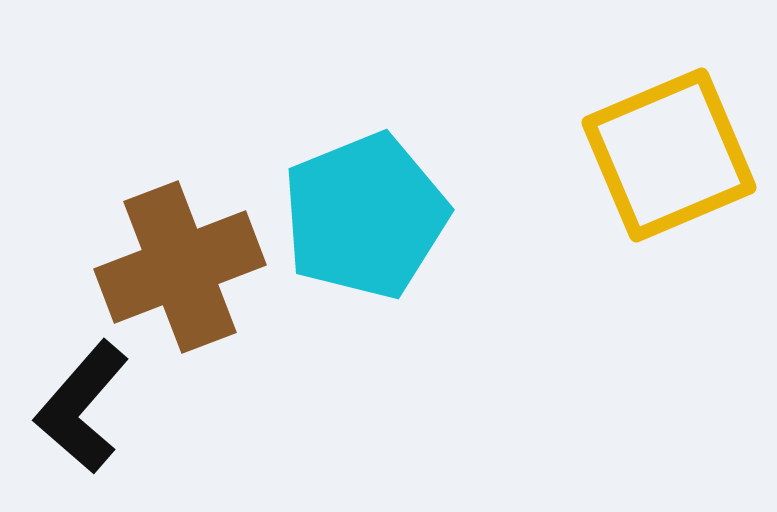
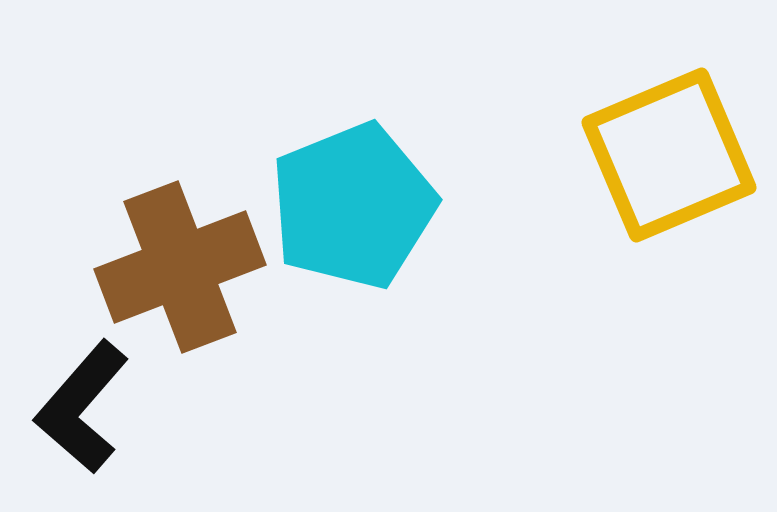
cyan pentagon: moved 12 px left, 10 px up
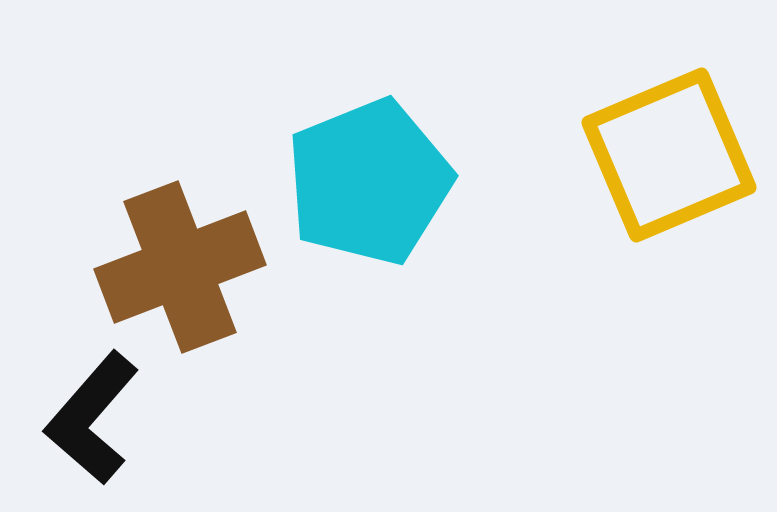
cyan pentagon: moved 16 px right, 24 px up
black L-shape: moved 10 px right, 11 px down
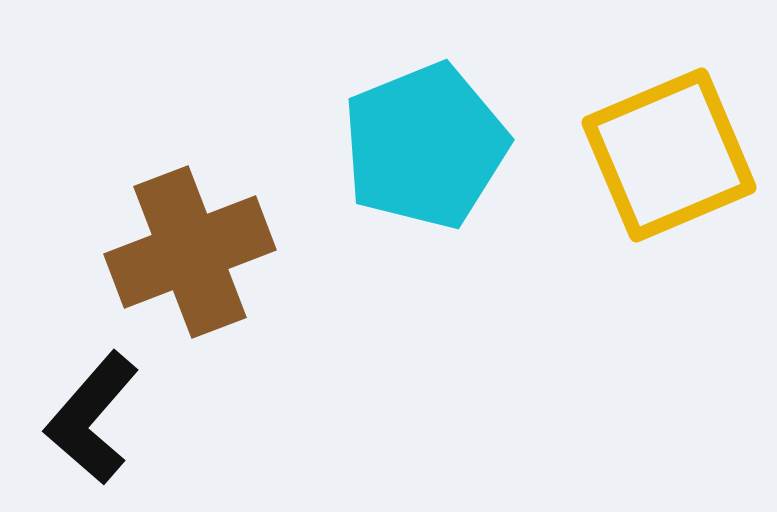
cyan pentagon: moved 56 px right, 36 px up
brown cross: moved 10 px right, 15 px up
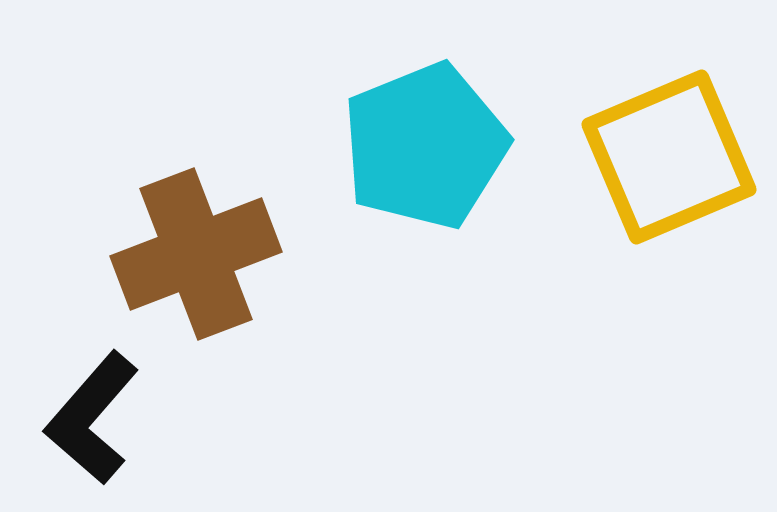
yellow square: moved 2 px down
brown cross: moved 6 px right, 2 px down
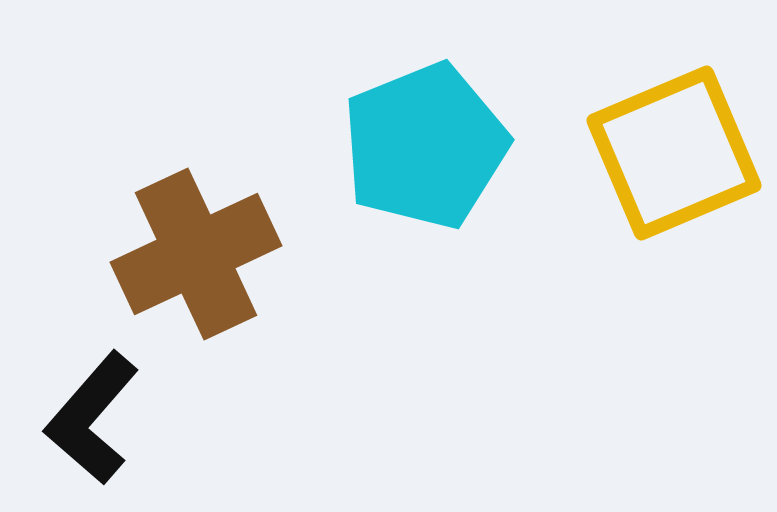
yellow square: moved 5 px right, 4 px up
brown cross: rotated 4 degrees counterclockwise
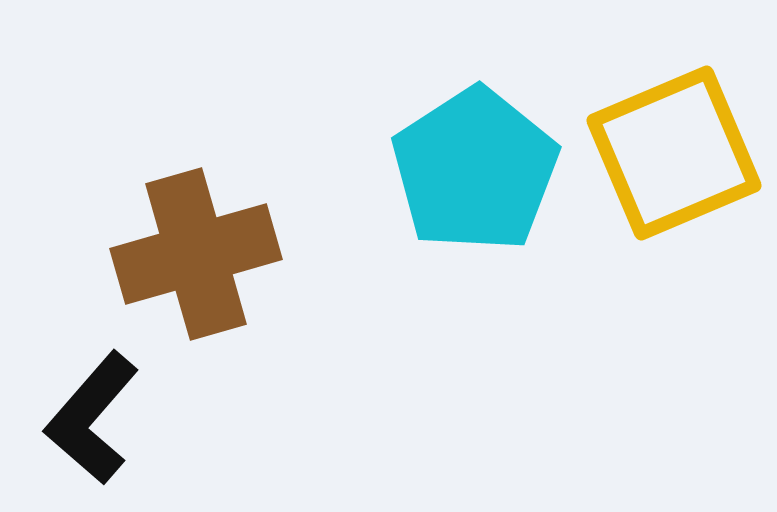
cyan pentagon: moved 50 px right, 24 px down; rotated 11 degrees counterclockwise
brown cross: rotated 9 degrees clockwise
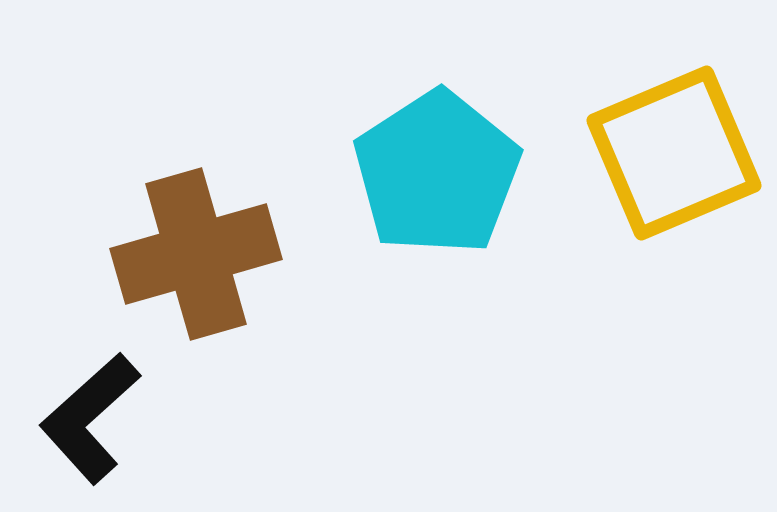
cyan pentagon: moved 38 px left, 3 px down
black L-shape: moved 2 px left; rotated 7 degrees clockwise
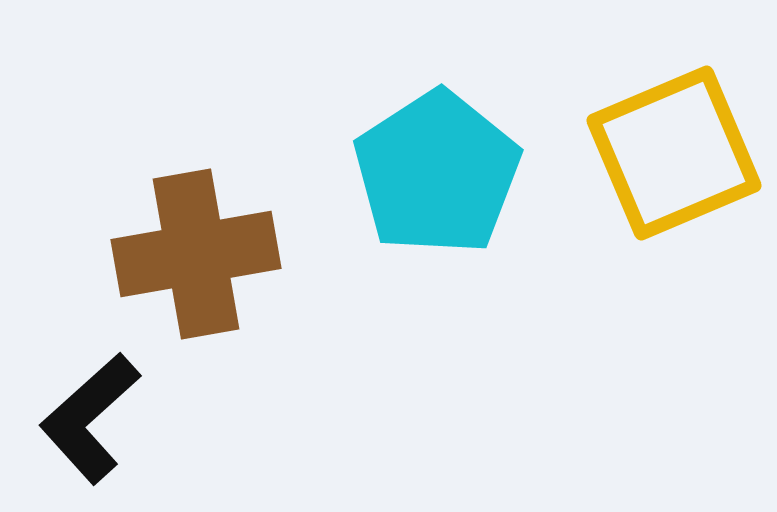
brown cross: rotated 6 degrees clockwise
